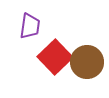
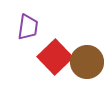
purple trapezoid: moved 2 px left, 1 px down
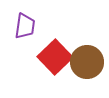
purple trapezoid: moved 3 px left, 1 px up
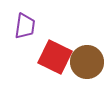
red square: rotated 20 degrees counterclockwise
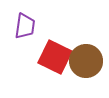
brown circle: moved 1 px left, 1 px up
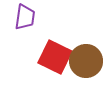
purple trapezoid: moved 9 px up
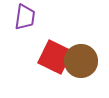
brown circle: moved 5 px left
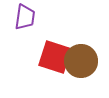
red square: rotated 8 degrees counterclockwise
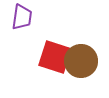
purple trapezoid: moved 3 px left
